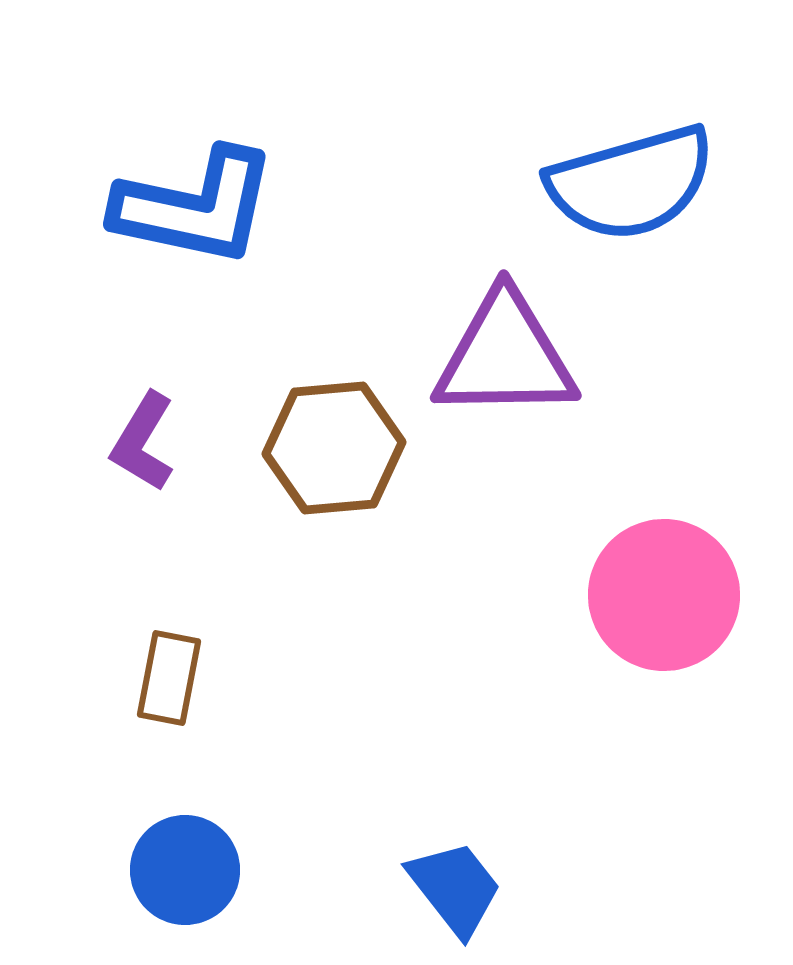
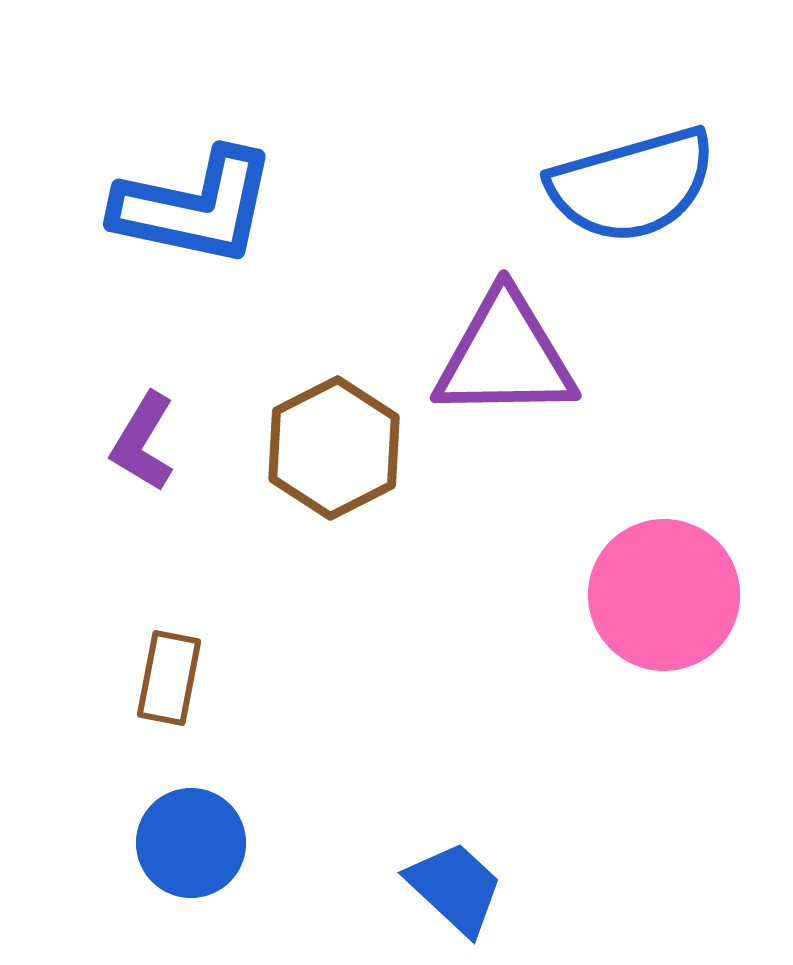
blue semicircle: moved 1 px right, 2 px down
brown hexagon: rotated 22 degrees counterclockwise
blue circle: moved 6 px right, 27 px up
blue trapezoid: rotated 9 degrees counterclockwise
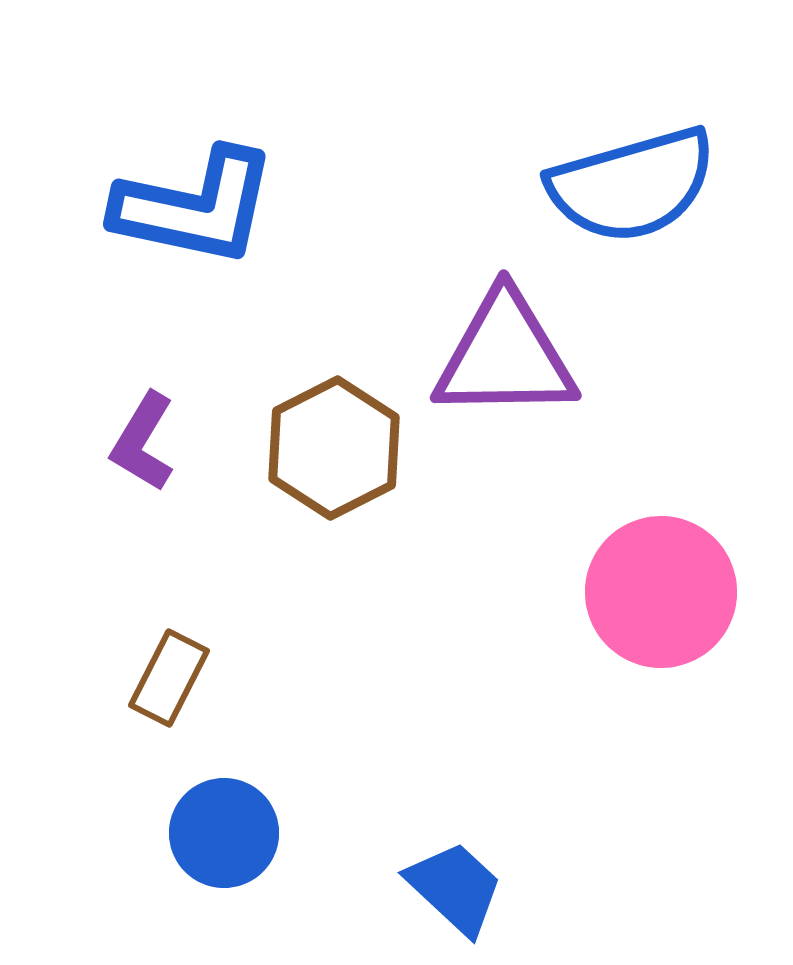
pink circle: moved 3 px left, 3 px up
brown rectangle: rotated 16 degrees clockwise
blue circle: moved 33 px right, 10 px up
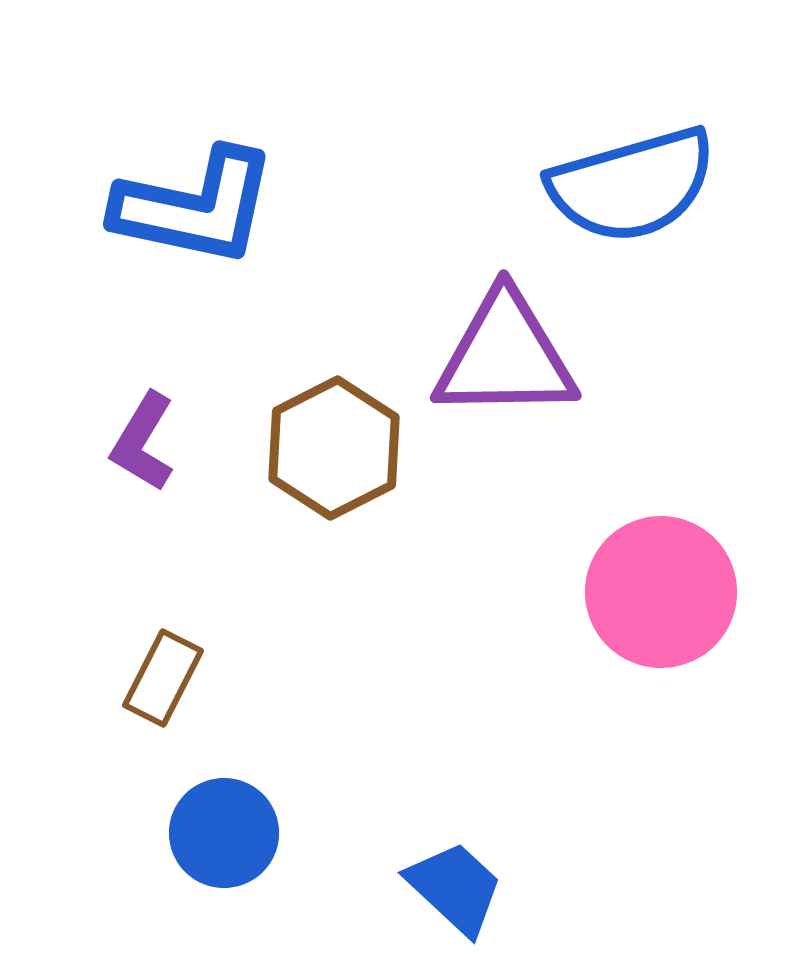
brown rectangle: moved 6 px left
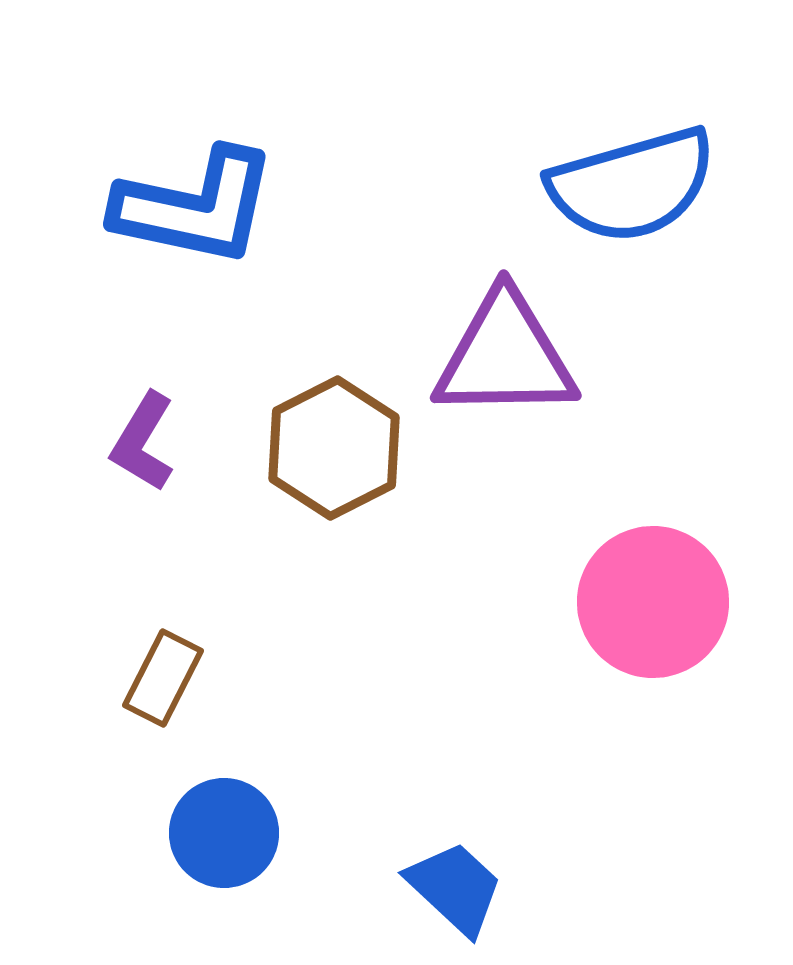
pink circle: moved 8 px left, 10 px down
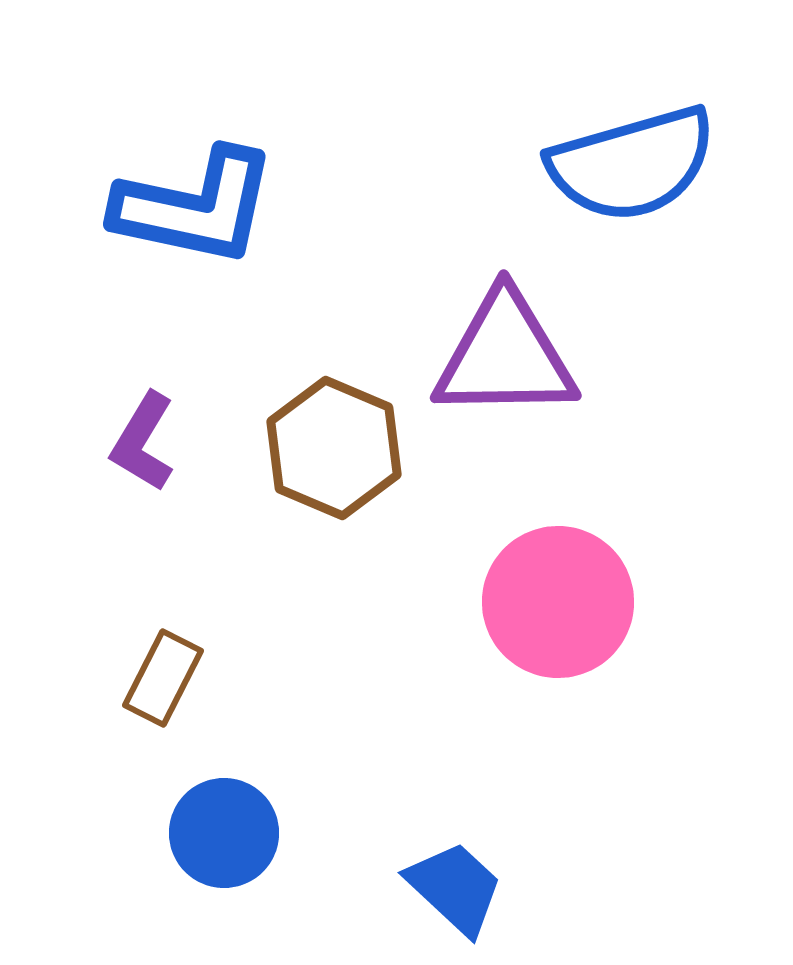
blue semicircle: moved 21 px up
brown hexagon: rotated 10 degrees counterclockwise
pink circle: moved 95 px left
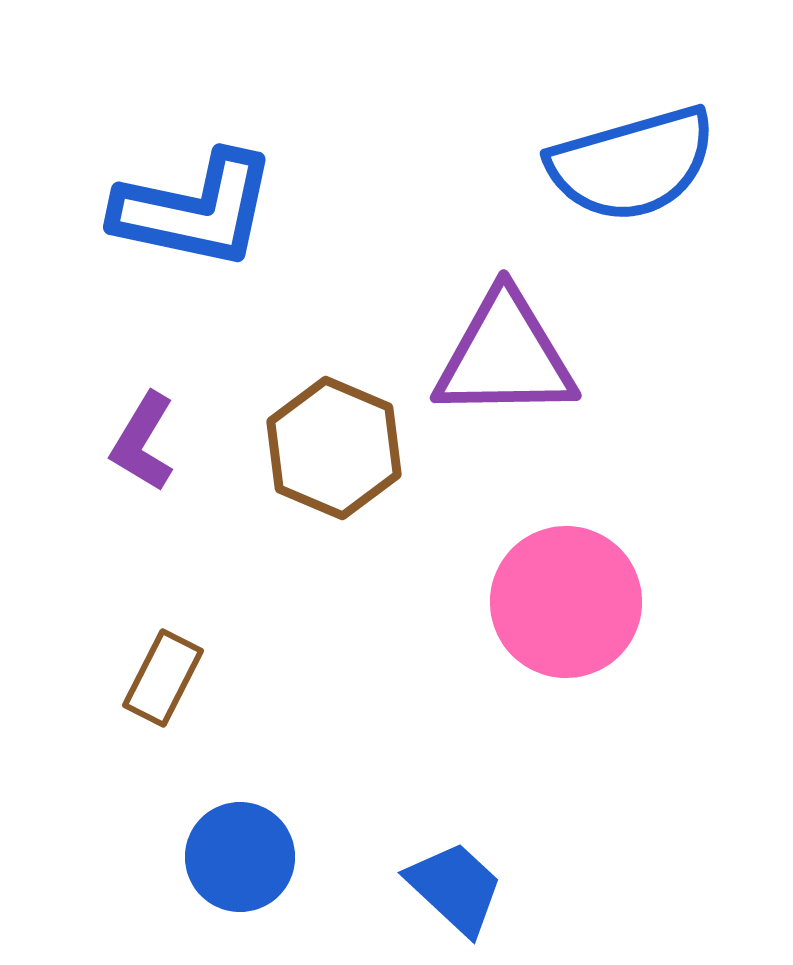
blue L-shape: moved 3 px down
pink circle: moved 8 px right
blue circle: moved 16 px right, 24 px down
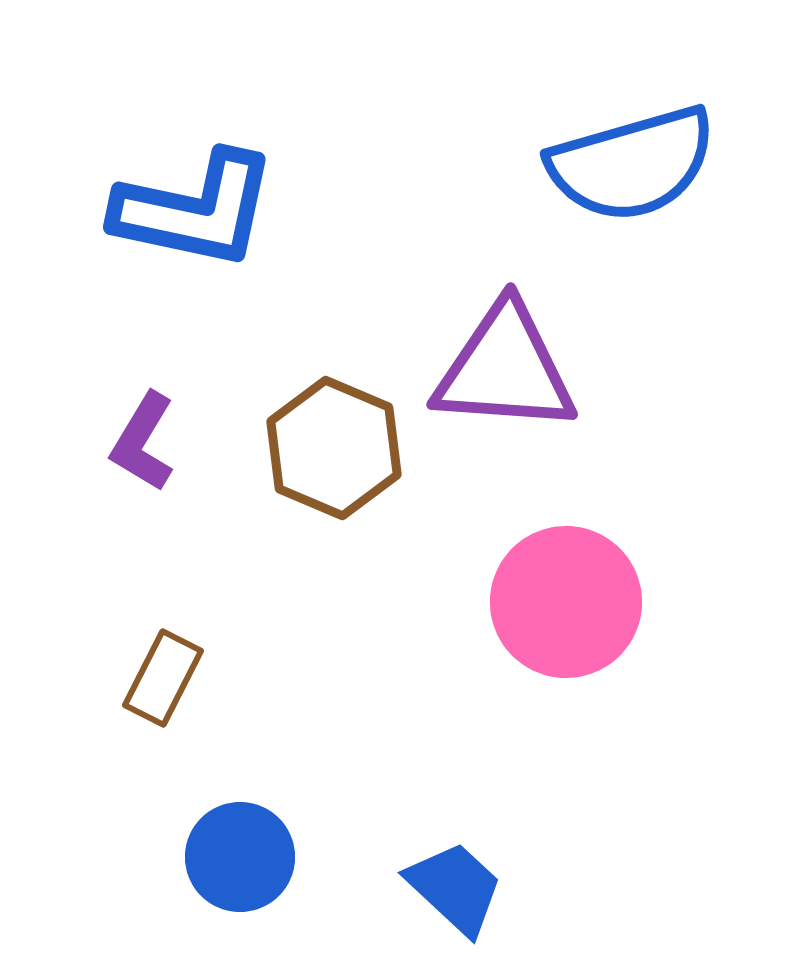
purple triangle: moved 13 px down; rotated 5 degrees clockwise
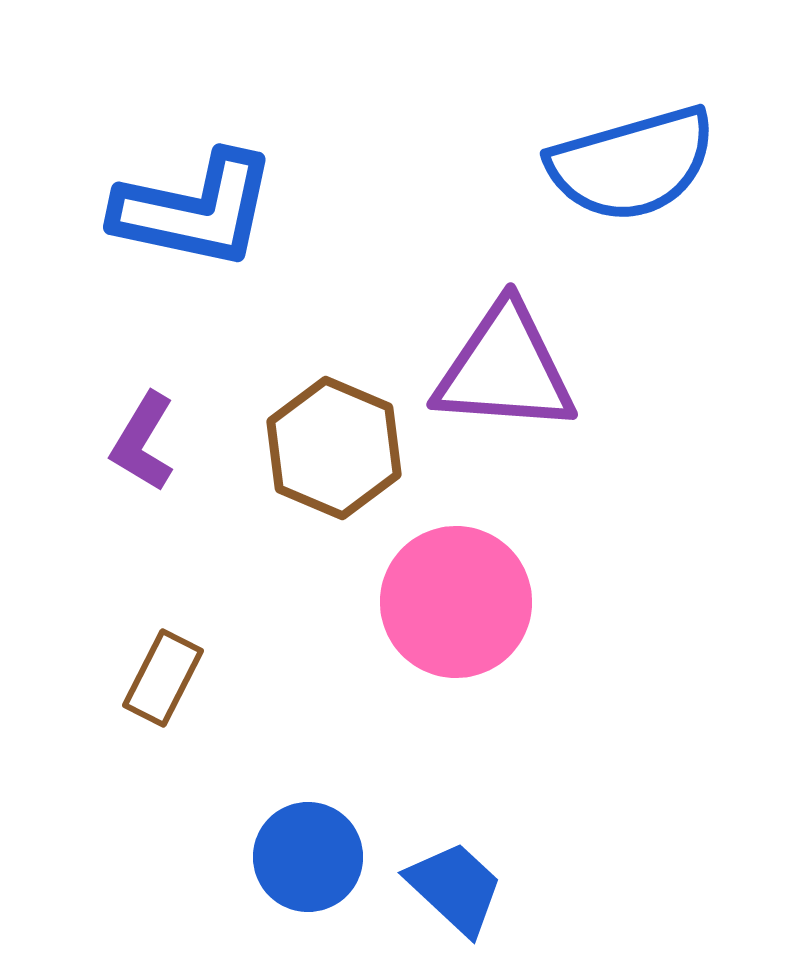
pink circle: moved 110 px left
blue circle: moved 68 px right
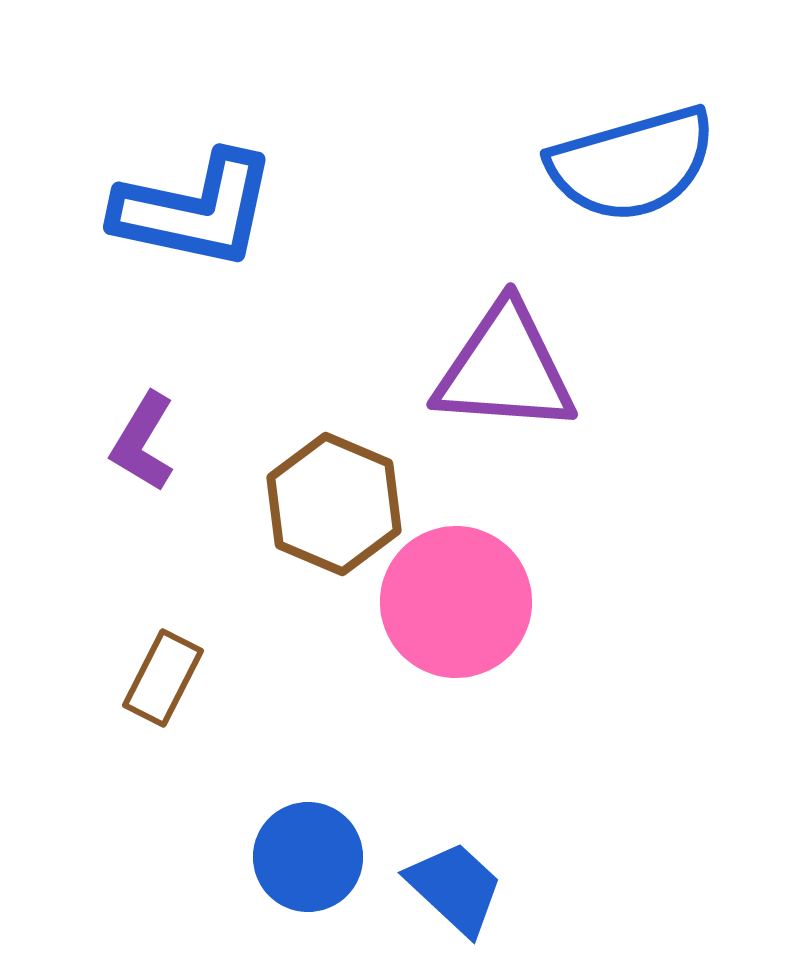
brown hexagon: moved 56 px down
